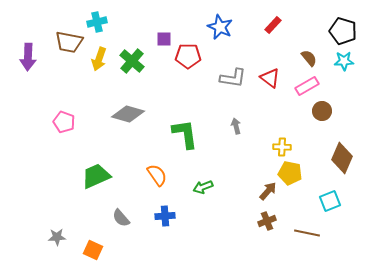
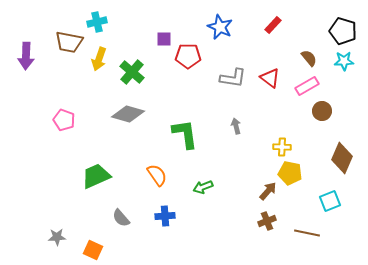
purple arrow: moved 2 px left, 1 px up
green cross: moved 11 px down
pink pentagon: moved 2 px up
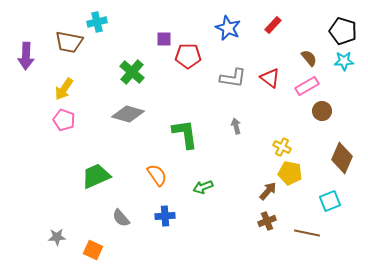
blue star: moved 8 px right, 1 px down
yellow arrow: moved 35 px left, 30 px down; rotated 15 degrees clockwise
yellow cross: rotated 24 degrees clockwise
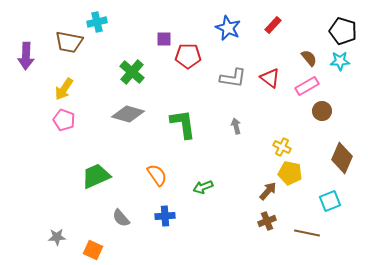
cyan star: moved 4 px left
green L-shape: moved 2 px left, 10 px up
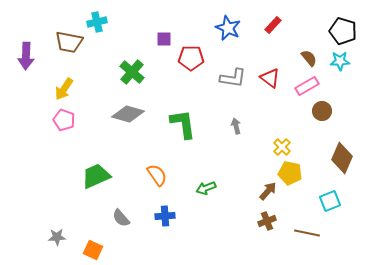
red pentagon: moved 3 px right, 2 px down
yellow cross: rotated 18 degrees clockwise
green arrow: moved 3 px right, 1 px down
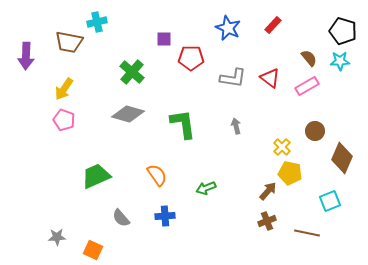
brown circle: moved 7 px left, 20 px down
